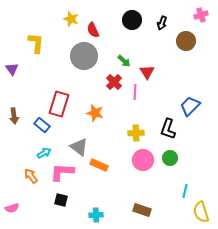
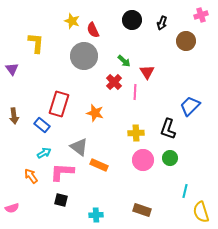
yellow star: moved 1 px right, 2 px down
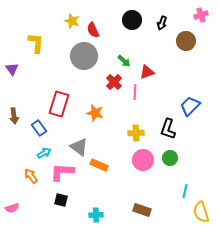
red triangle: rotated 42 degrees clockwise
blue rectangle: moved 3 px left, 3 px down; rotated 14 degrees clockwise
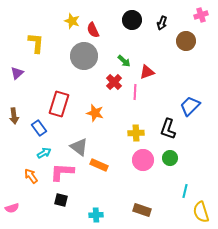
purple triangle: moved 5 px right, 4 px down; rotated 24 degrees clockwise
